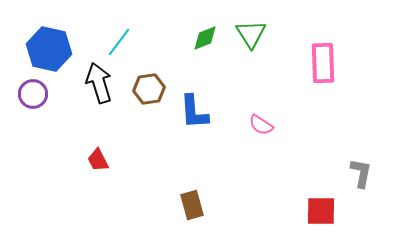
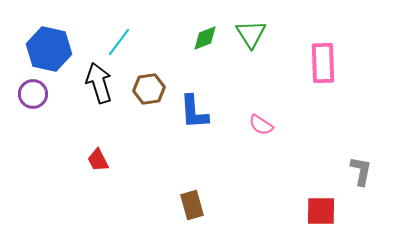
gray L-shape: moved 2 px up
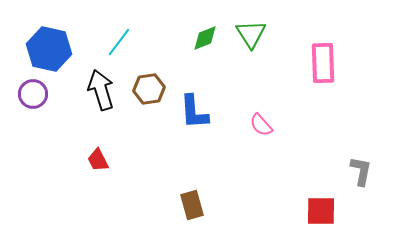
black arrow: moved 2 px right, 7 px down
pink semicircle: rotated 15 degrees clockwise
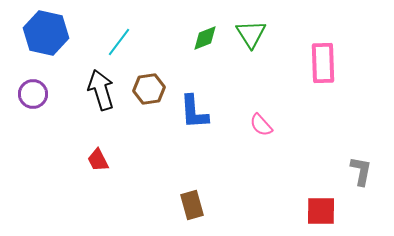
blue hexagon: moved 3 px left, 16 px up
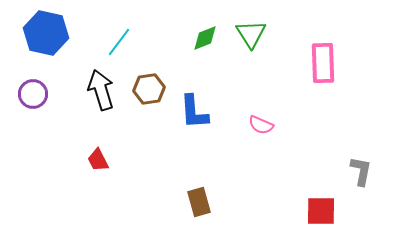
pink semicircle: rotated 25 degrees counterclockwise
brown rectangle: moved 7 px right, 3 px up
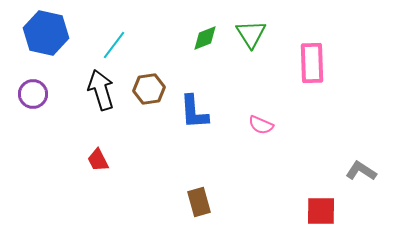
cyan line: moved 5 px left, 3 px down
pink rectangle: moved 11 px left
gray L-shape: rotated 68 degrees counterclockwise
